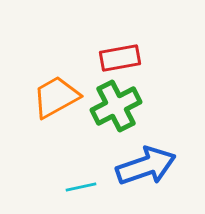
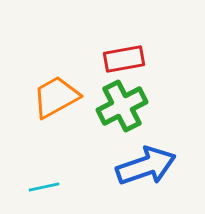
red rectangle: moved 4 px right, 1 px down
green cross: moved 6 px right
cyan line: moved 37 px left
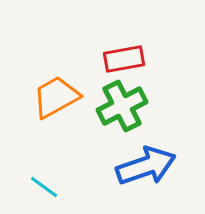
cyan line: rotated 48 degrees clockwise
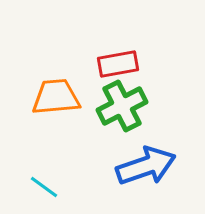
red rectangle: moved 6 px left, 5 px down
orange trapezoid: rotated 24 degrees clockwise
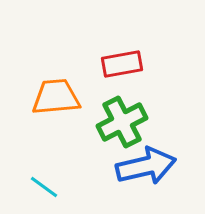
red rectangle: moved 4 px right
green cross: moved 16 px down
blue arrow: rotated 6 degrees clockwise
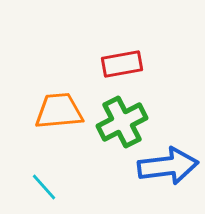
orange trapezoid: moved 3 px right, 14 px down
blue arrow: moved 22 px right; rotated 6 degrees clockwise
cyan line: rotated 12 degrees clockwise
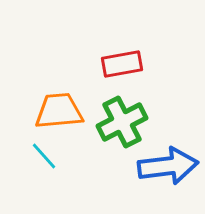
cyan line: moved 31 px up
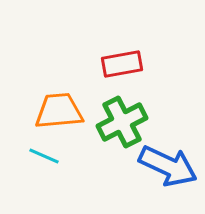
cyan line: rotated 24 degrees counterclockwise
blue arrow: rotated 32 degrees clockwise
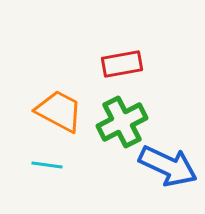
orange trapezoid: rotated 33 degrees clockwise
cyan line: moved 3 px right, 9 px down; rotated 16 degrees counterclockwise
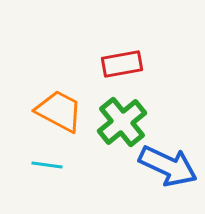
green cross: rotated 12 degrees counterclockwise
